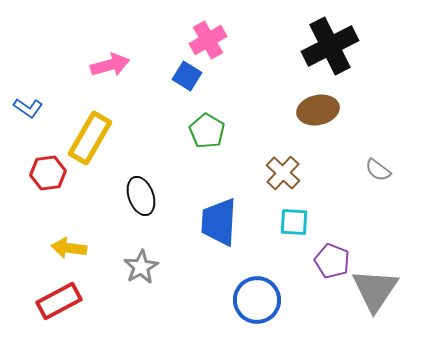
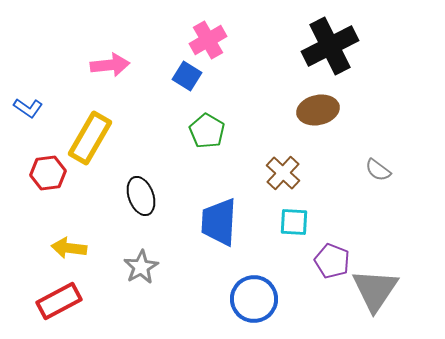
pink arrow: rotated 9 degrees clockwise
blue circle: moved 3 px left, 1 px up
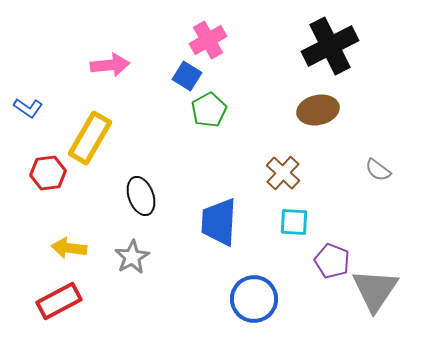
green pentagon: moved 2 px right, 21 px up; rotated 12 degrees clockwise
gray star: moved 9 px left, 10 px up
